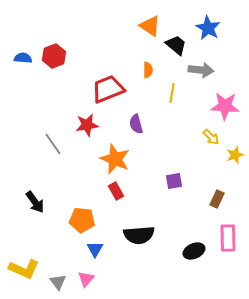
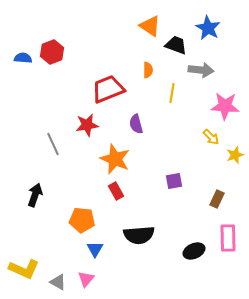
black trapezoid: rotated 20 degrees counterclockwise
red hexagon: moved 2 px left, 4 px up
gray line: rotated 10 degrees clockwise
black arrow: moved 7 px up; rotated 125 degrees counterclockwise
gray triangle: rotated 24 degrees counterclockwise
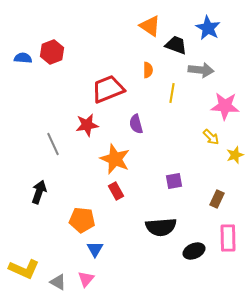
black arrow: moved 4 px right, 3 px up
black semicircle: moved 22 px right, 8 px up
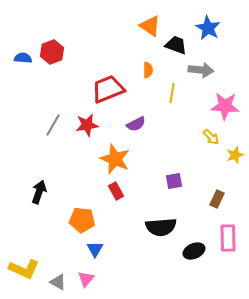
purple semicircle: rotated 102 degrees counterclockwise
gray line: moved 19 px up; rotated 55 degrees clockwise
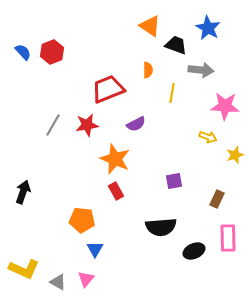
blue semicircle: moved 6 px up; rotated 42 degrees clockwise
yellow arrow: moved 3 px left; rotated 24 degrees counterclockwise
black arrow: moved 16 px left
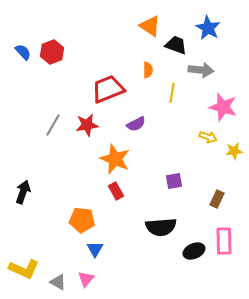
pink star: moved 2 px left, 1 px down; rotated 12 degrees clockwise
yellow star: moved 1 px left, 4 px up; rotated 12 degrees clockwise
pink rectangle: moved 4 px left, 3 px down
